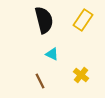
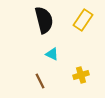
yellow cross: rotated 35 degrees clockwise
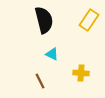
yellow rectangle: moved 6 px right
yellow cross: moved 2 px up; rotated 21 degrees clockwise
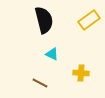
yellow rectangle: rotated 20 degrees clockwise
brown line: moved 2 px down; rotated 35 degrees counterclockwise
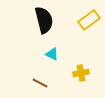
yellow cross: rotated 14 degrees counterclockwise
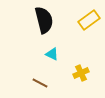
yellow cross: rotated 14 degrees counterclockwise
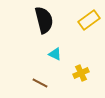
cyan triangle: moved 3 px right
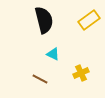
cyan triangle: moved 2 px left
brown line: moved 4 px up
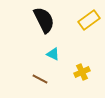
black semicircle: rotated 12 degrees counterclockwise
yellow cross: moved 1 px right, 1 px up
